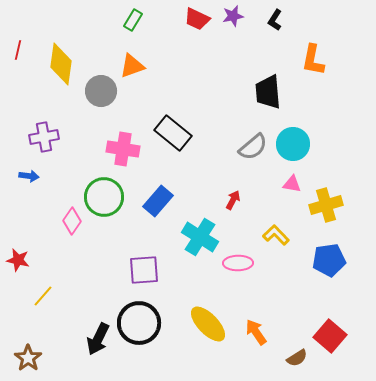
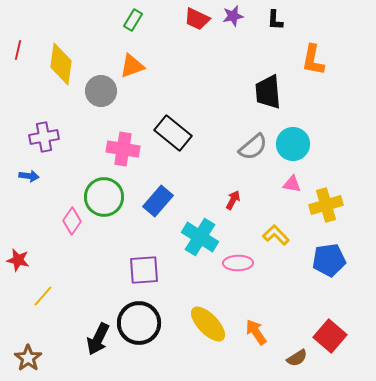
black L-shape: rotated 30 degrees counterclockwise
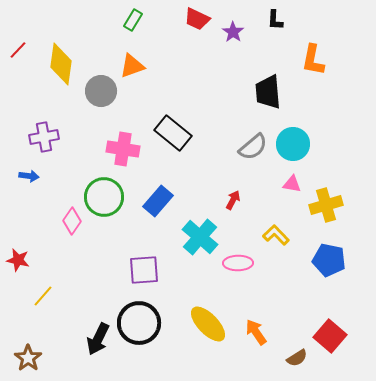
purple star: moved 16 px down; rotated 25 degrees counterclockwise
red line: rotated 30 degrees clockwise
cyan cross: rotated 9 degrees clockwise
blue pentagon: rotated 20 degrees clockwise
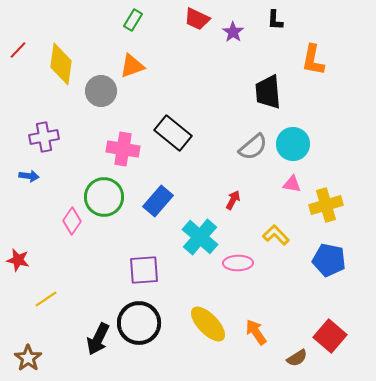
yellow line: moved 3 px right, 3 px down; rotated 15 degrees clockwise
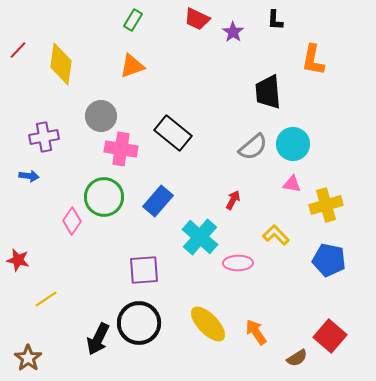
gray circle: moved 25 px down
pink cross: moved 2 px left
